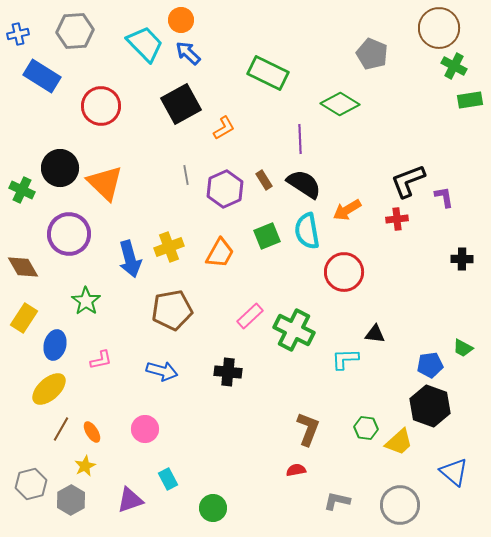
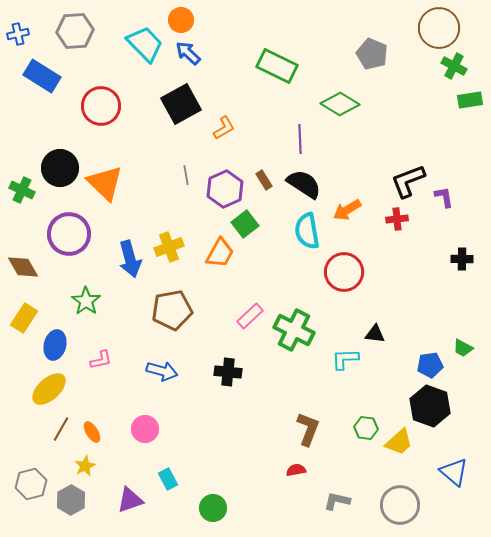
green rectangle at (268, 73): moved 9 px right, 7 px up
green square at (267, 236): moved 22 px left, 12 px up; rotated 16 degrees counterclockwise
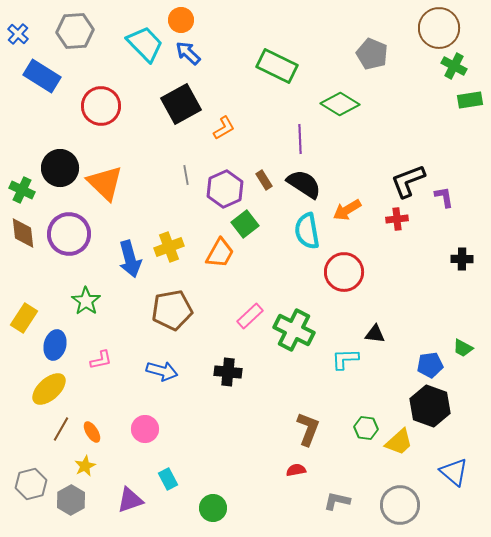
blue cross at (18, 34): rotated 35 degrees counterclockwise
brown diamond at (23, 267): moved 34 px up; rotated 24 degrees clockwise
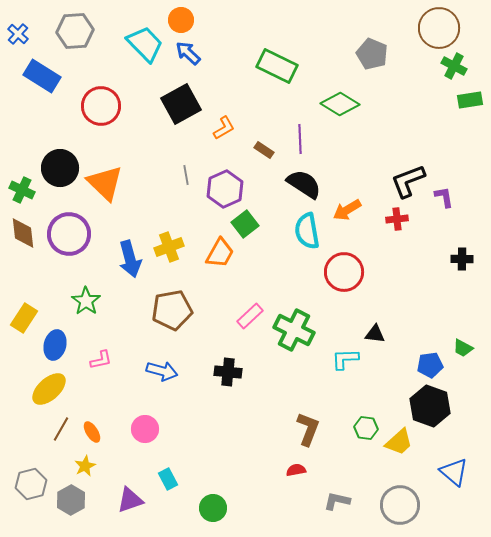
brown rectangle at (264, 180): moved 30 px up; rotated 24 degrees counterclockwise
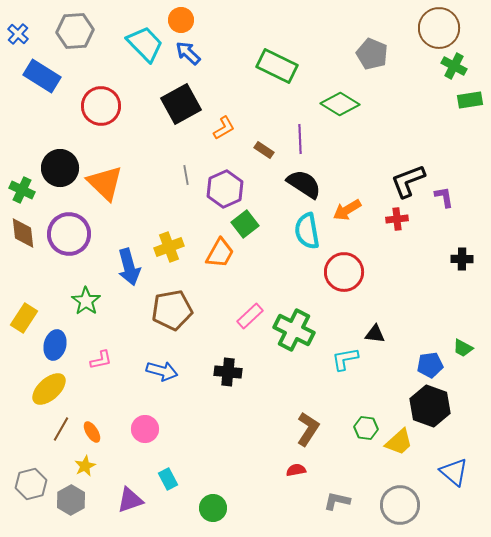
blue arrow at (130, 259): moved 1 px left, 8 px down
cyan L-shape at (345, 359): rotated 8 degrees counterclockwise
brown L-shape at (308, 429): rotated 12 degrees clockwise
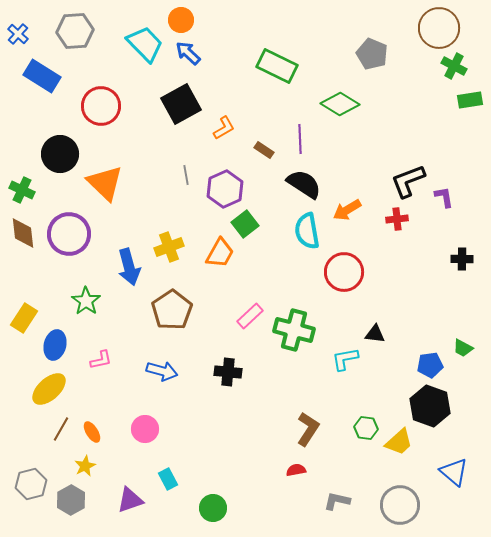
black circle at (60, 168): moved 14 px up
brown pentagon at (172, 310): rotated 24 degrees counterclockwise
green cross at (294, 330): rotated 12 degrees counterclockwise
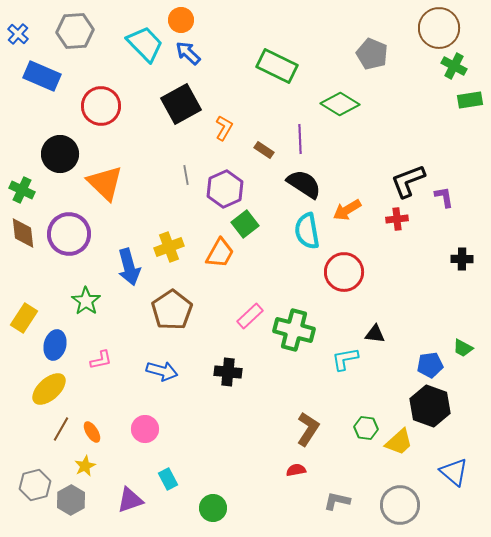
blue rectangle at (42, 76): rotated 9 degrees counterclockwise
orange L-shape at (224, 128): rotated 30 degrees counterclockwise
gray hexagon at (31, 484): moved 4 px right, 1 px down
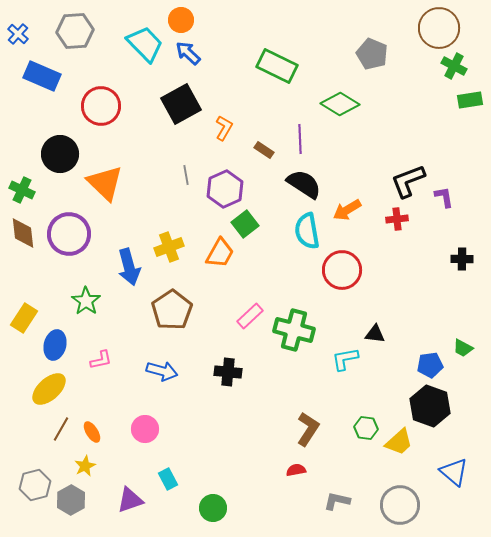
red circle at (344, 272): moved 2 px left, 2 px up
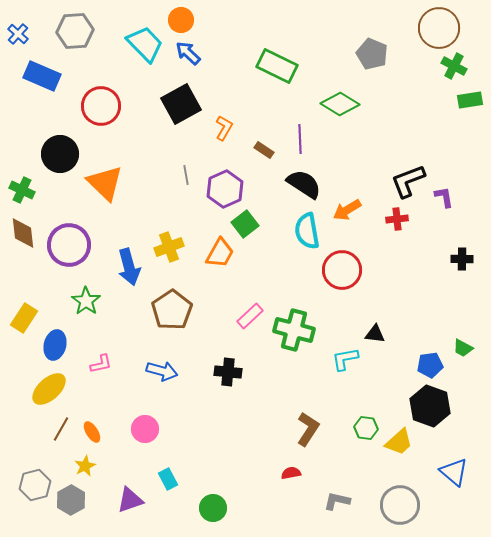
purple circle at (69, 234): moved 11 px down
pink L-shape at (101, 360): moved 4 px down
red semicircle at (296, 470): moved 5 px left, 3 px down
